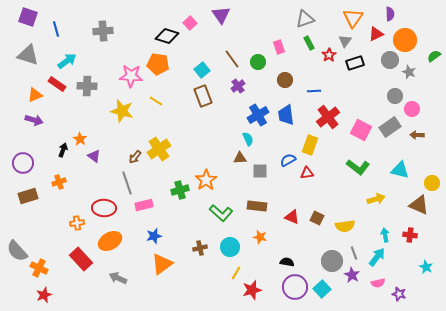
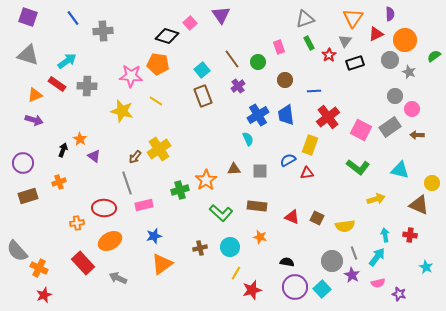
blue line at (56, 29): moved 17 px right, 11 px up; rotated 21 degrees counterclockwise
brown triangle at (240, 158): moved 6 px left, 11 px down
red rectangle at (81, 259): moved 2 px right, 4 px down
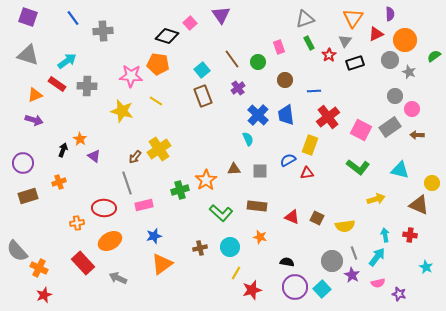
purple cross at (238, 86): moved 2 px down
blue cross at (258, 115): rotated 15 degrees counterclockwise
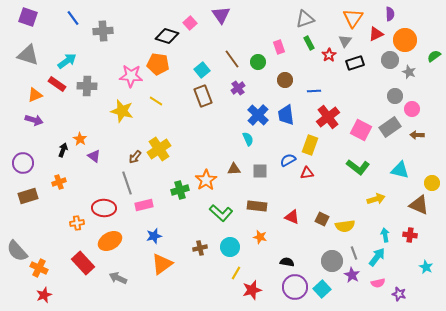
brown square at (317, 218): moved 5 px right, 1 px down
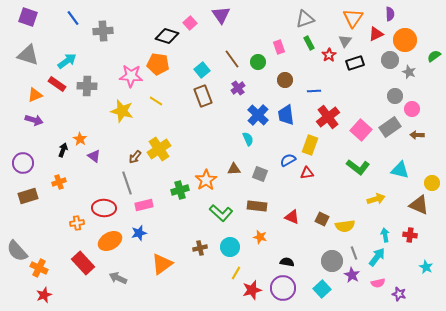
pink square at (361, 130): rotated 15 degrees clockwise
gray square at (260, 171): moved 3 px down; rotated 21 degrees clockwise
blue star at (154, 236): moved 15 px left, 3 px up
purple circle at (295, 287): moved 12 px left, 1 px down
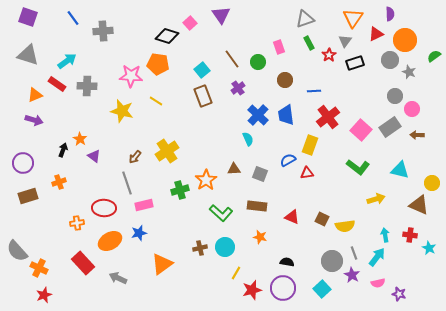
yellow cross at (159, 149): moved 8 px right, 2 px down
cyan circle at (230, 247): moved 5 px left
cyan star at (426, 267): moved 3 px right, 19 px up
